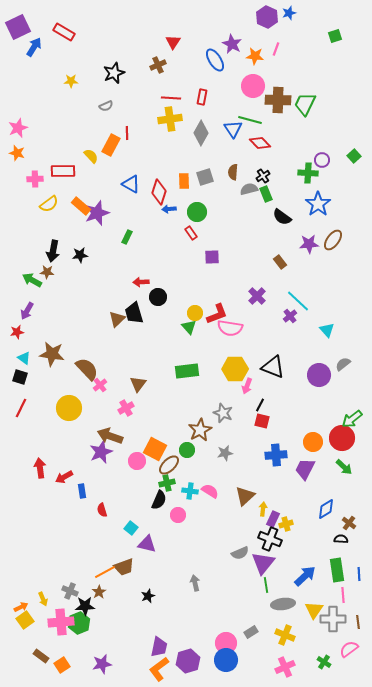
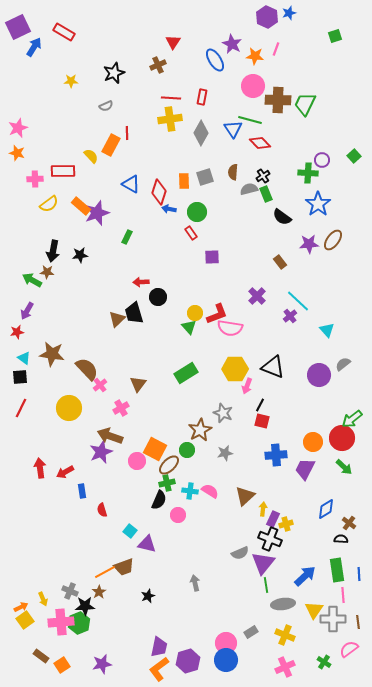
blue arrow at (169, 209): rotated 16 degrees clockwise
green rectangle at (187, 371): moved 1 px left, 2 px down; rotated 25 degrees counterclockwise
black square at (20, 377): rotated 21 degrees counterclockwise
pink cross at (126, 408): moved 5 px left
red arrow at (64, 477): moved 1 px right, 5 px up
cyan square at (131, 528): moved 1 px left, 3 px down
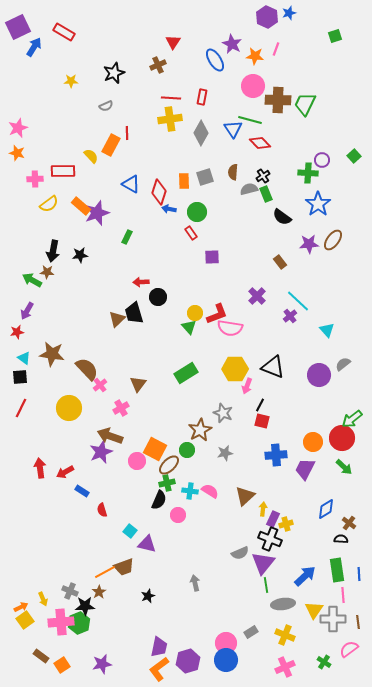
blue rectangle at (82, 491): rotated 48 degrees counterclockwise
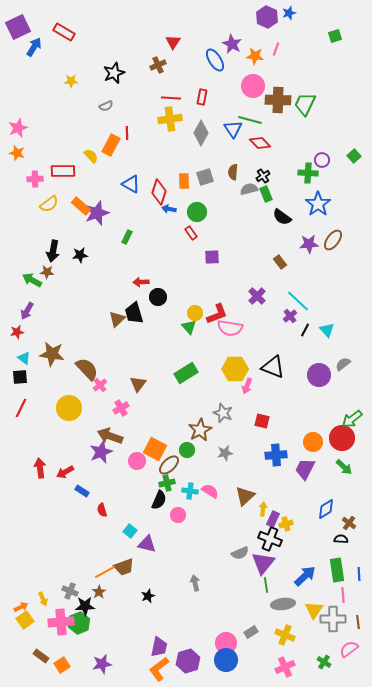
black line at (260, 405): moved 45 px right, 75 px up
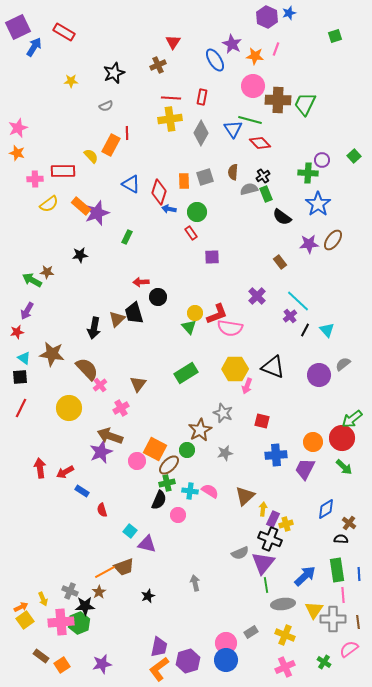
black arrow at (53, 251): moved 41 px right, 77 px down
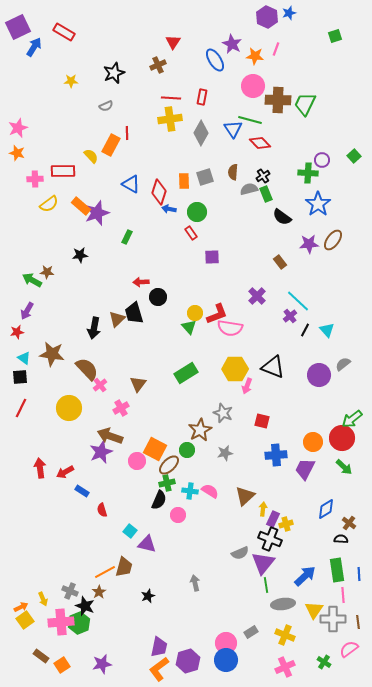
brown trapezoid at (124, 567): rotated 55 degrees counterclockwise
black star at (85, 606): rotated 24 degrees clockwise
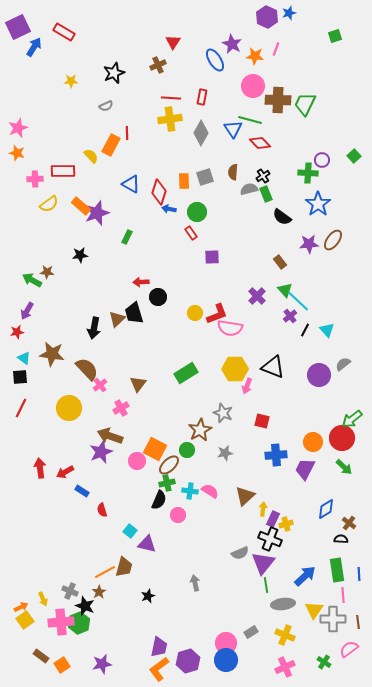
green triangle at (189, 327): moved 96 px right, 37 px up
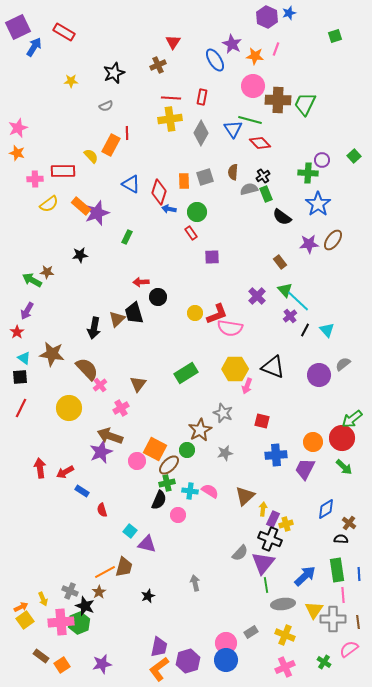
red star at (17, 332): rotated 24 degrees counterclockwise
gray semicircle at (240, 553): rotated 24 degrees counterclockwise
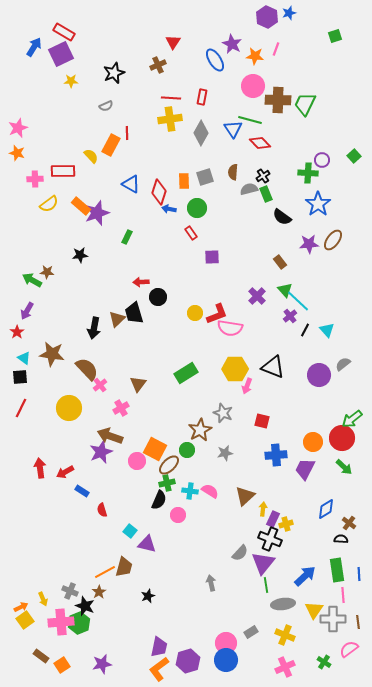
purple square at (18, 27): moved 43 px right, 27 px down
green circle at (197, 212): moved 4 px up
gray arrow at (195, 583): moved 16 px right
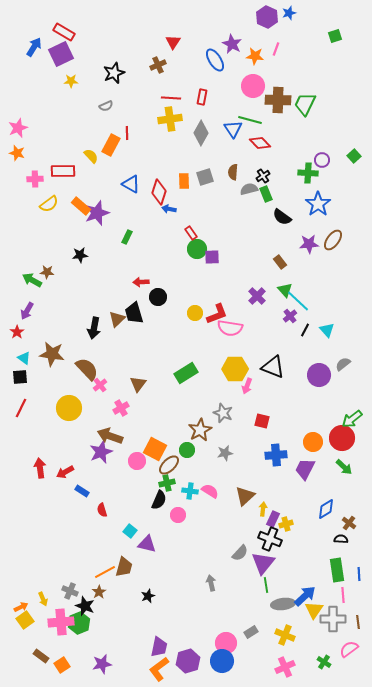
green circle at (197, 208): moved 41 px down
blue arrow at (305, 576): moved 20 px down
blue circle at (226, 660): moved 4 px left, 1 px down
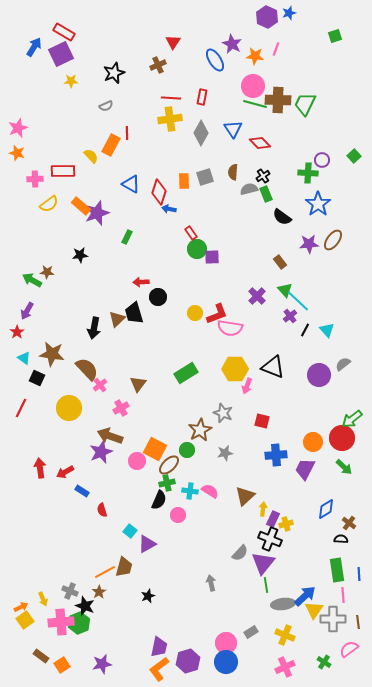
green line at (250, 120): moved 5 px right, 16 px up
black square at (20, 377): moved 17 px right, 1 px down; rotated 28 degrees clockwise
purple triangle at (147, 544): rotated 42 degrees counterclockwise
blue circle at (222, 661): moved 4 px right, 1 px down
